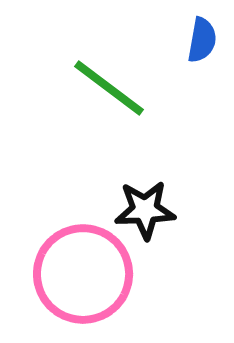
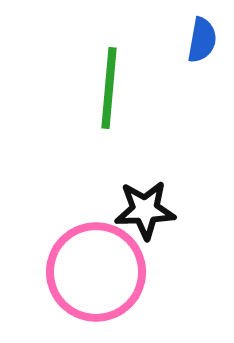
green line: rotated 58 degrees clockwise
pink circle: moved 13 px right, 2 px up
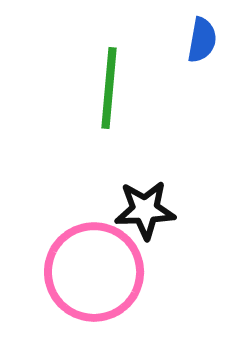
pink circle: moved 2 px left
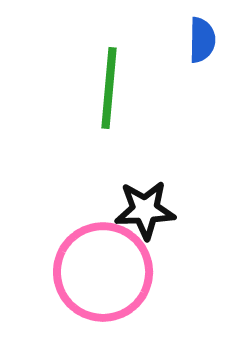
blue semicircle: rotated 9 degrees counterclockwise
pink circle: moved 9 px right
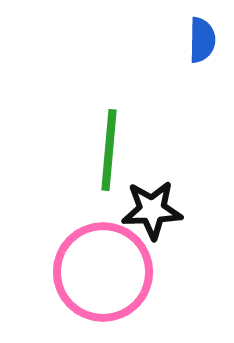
green line: moved 62 px down
black star: moved 7 px right
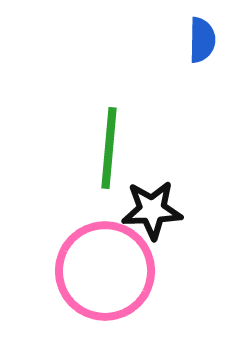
green line: moved 2 px up
pink circle: moved 2 px right, 1 px up
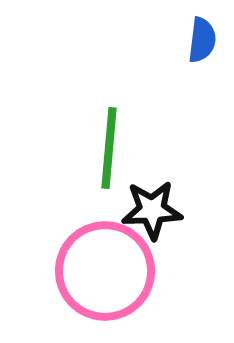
blue semicircle: rotated 6 degrees clockwise
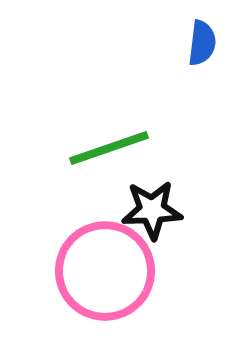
blue semicircle: moved 3 px down
green line: rotated 66 degrees clockwise
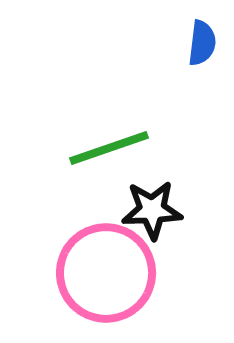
pink circle: moved 1 px right, 2 px down
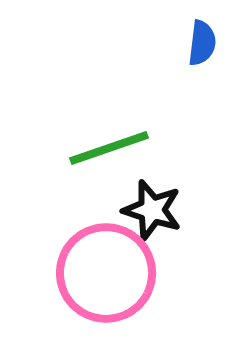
black star: rotated 20 degrees clockwise
